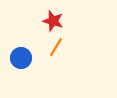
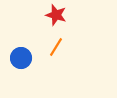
red star: moved 3 px right, 6 px up
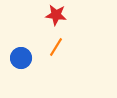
red star: rotated 10 degrees counterclockwise
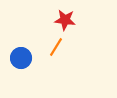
red star: moved 9 px right, 5 px down
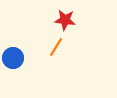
blue circle: moved 8 px left
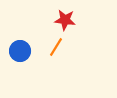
blue circle: moved 7 px right, 7 px up
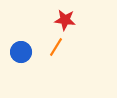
blue circle: moved 1 px right, 1 px down
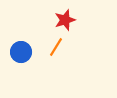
red star: rotated 25 degrees counterclockwise
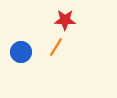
red star: rotated 20 degrees clockwise
